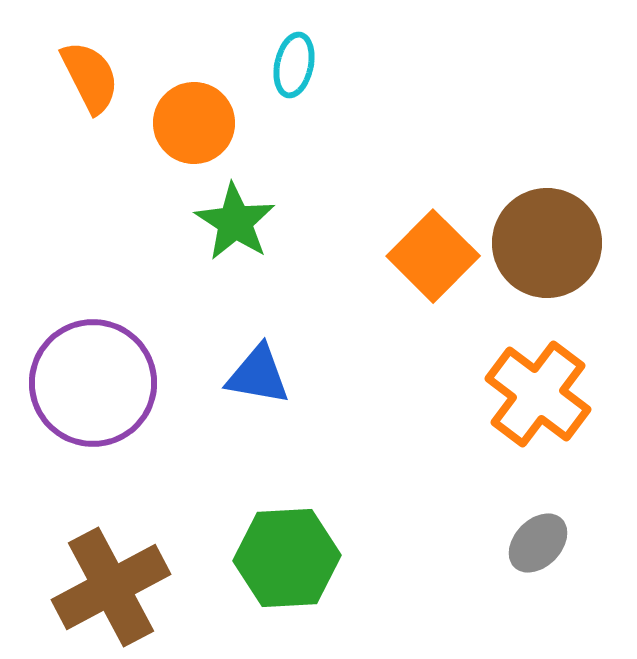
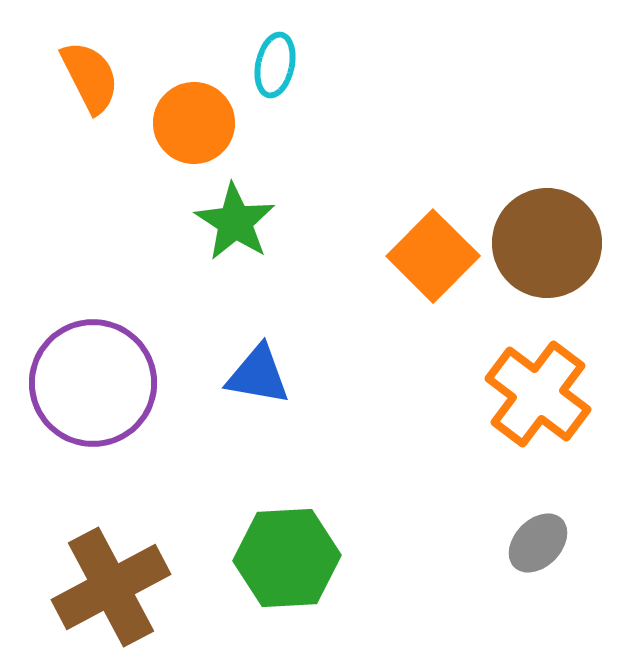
cyan ellipse: moved 19 px left
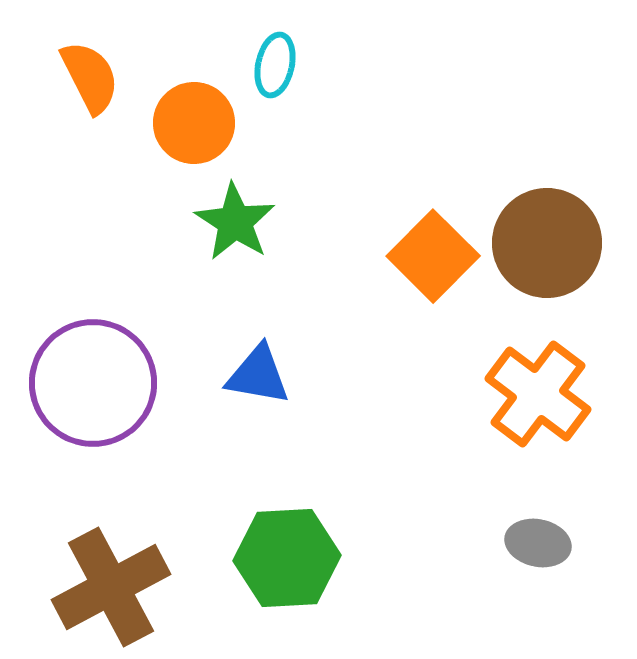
gray ellipse: rotated 58 degrees clockwise
